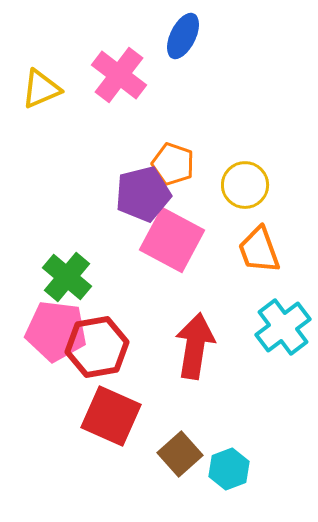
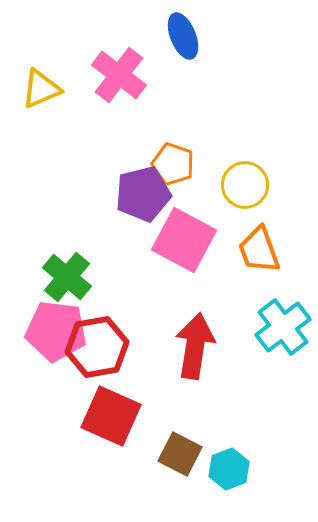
blue ellipse: rotated 48 degrees counterclockwise
pink square: moved 12 px right
brown square: rotated 21 degrees counterclockwise
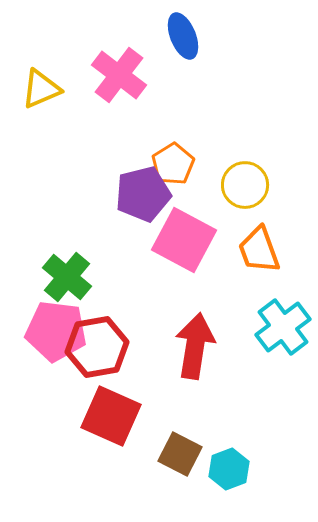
orange pentagon: rotated 21 degrees clockwise
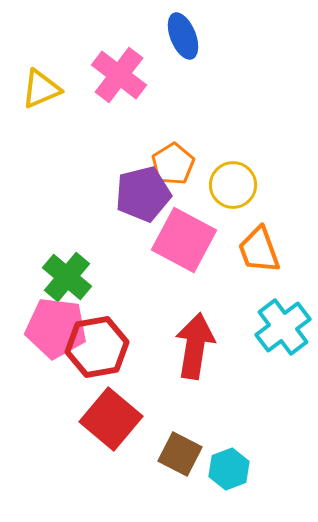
yellow circle: moved 12 px left
pink pentagon: moved 3 px up
red square: moved 3 px down; rotated 16 degrees clockwise
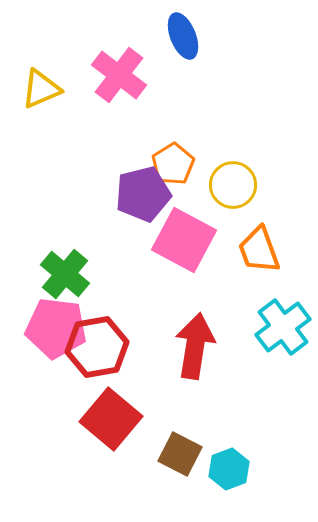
green cross: moved 2 px left, 3 px up
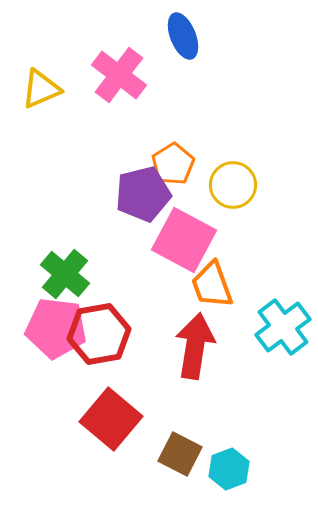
orange trapezoid: moved 47 px left, 35 px down
red hexagon: moved 2 px right, 13 px up
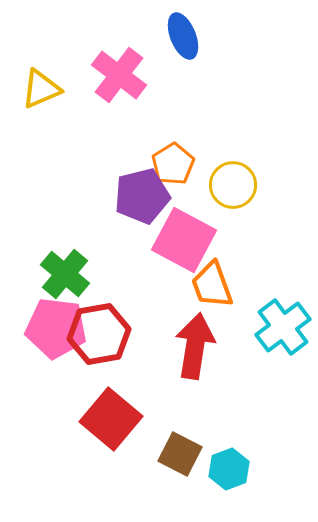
purple pentagon: moved 1 px left, 2 px down
